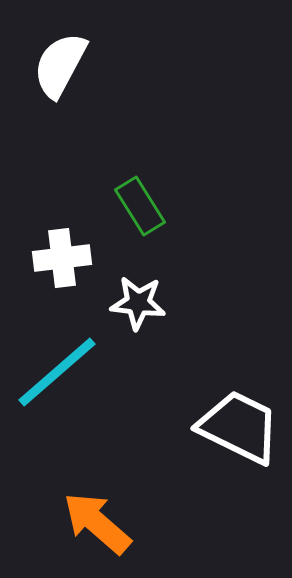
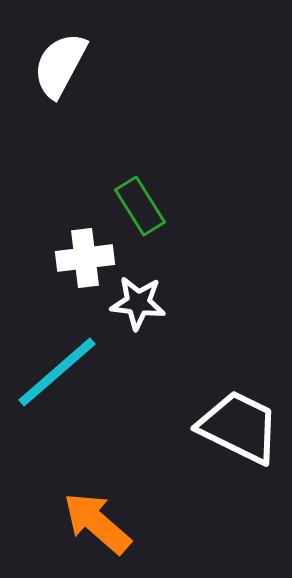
white cross: moved 23 px right
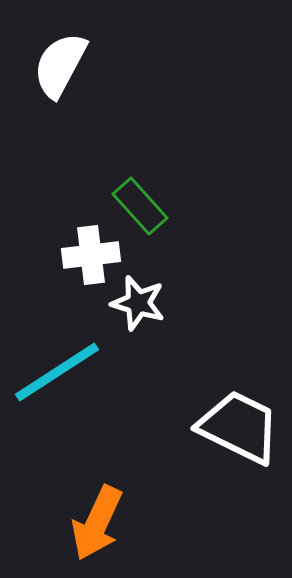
green rectangle: rotated 10 degrees counterclockwise
white cross: moved 6 px right, 3 px up
white star: rotated 10 degrees clockwise
cyan line: rotated 8 degrees clockwise
orange arrow: rotated 106 degrees counterclockwise
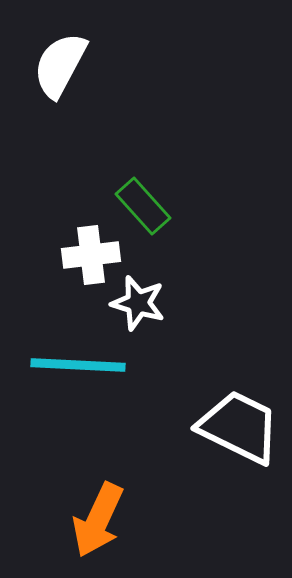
green rectangle: moved 3 px right
cyan line: moved 21 px right, 7 px up; rotated 36 degrees clockwise
orange arrow: moved 1 px right, 3 px up
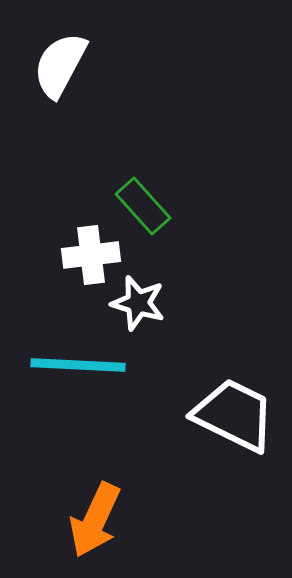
white trapezoid: moved 5 px left, 12 px up
orange arrow: moved 3 px left
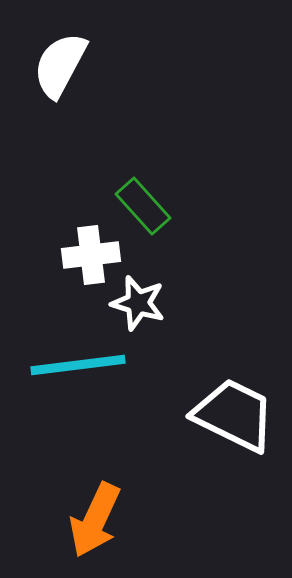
cyan line: rotated 10 degrees counterclockwise
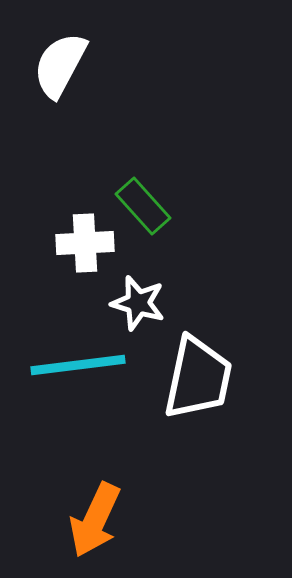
white cross: moved 6 px left, 12 px up; rotated 4 degrees clockwise
white trapezoid: moved 36 px left, 37 px up; rotated 76 degrees clockwise
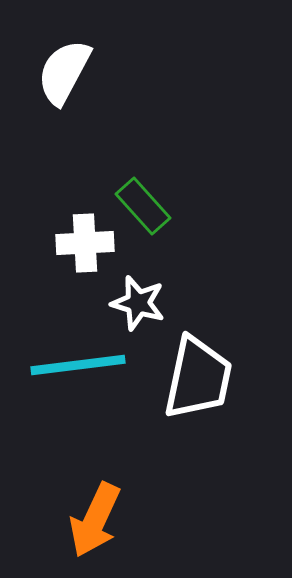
white semicircle: moved 4 px right, 7 px down
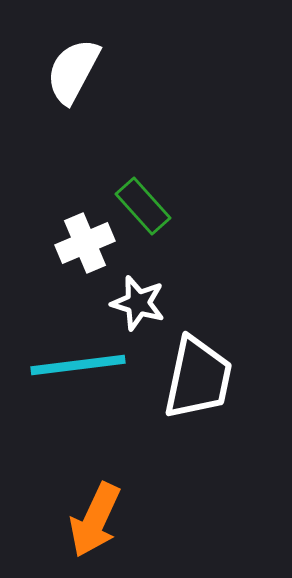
white semicircle: moved 9 px right, 1 px up
white cross: rotated 20 degrees counterclockwise
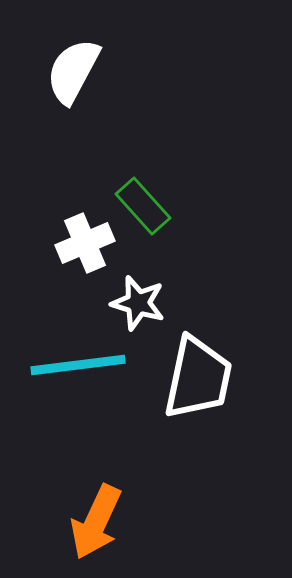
orange arrow: moved 1 px right, 2 px down
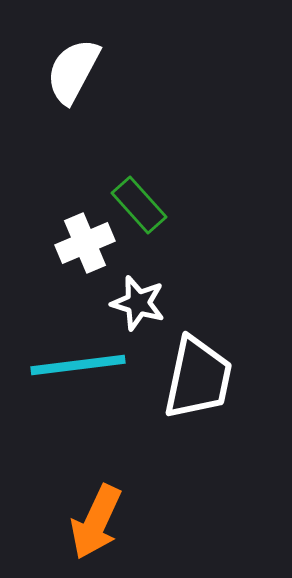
green rectangle: moved 4 px left, 1 px up
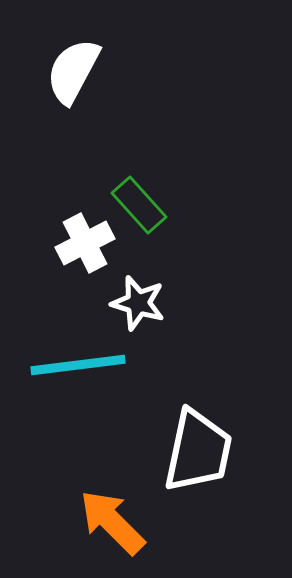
white cross: rotated 4 degrees counterclockwise
white trapezoid: moved 73 px down
orange arrow: moved 16 px right; rotated 110 degrees clockwise
